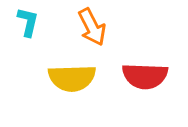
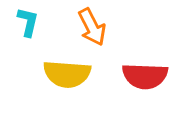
yellow semicircle: moved 5 px left, 4 px up; rotated 6 degrees clockwise
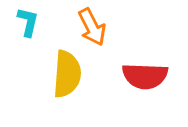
yellow semicircle: rotated 90 degrees counterclockwise
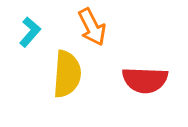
cyan L-shape: moved 2 px right, 10 px down; rotated 28 degrees clockwise
red semicircle: moved 4 px down
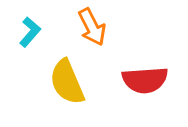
yellow semicircle: moved 8 px down; rotated 153 degrees clockwise
red semicircle: rotated 6 degrees counterclockwise
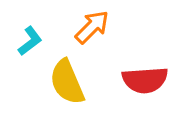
orange arrow: rotated 108 degrees counterclockwise
cyan L-shape: moved 9 px down; rotated 12 degrees clockwise
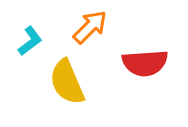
orange arrow: moved 2 px left
red semicircle: moved 17 px up
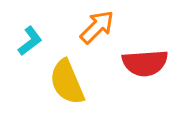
orange arrow: moved 7 px right
